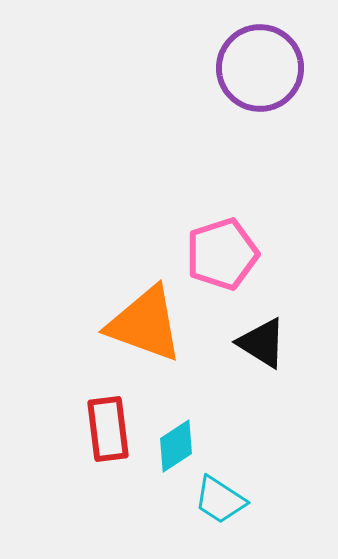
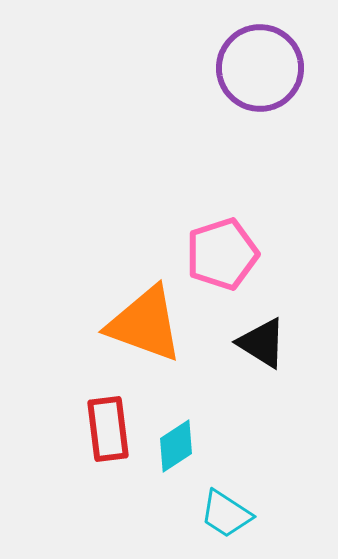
cyan trapezoid: moved 6 px right, 14 px down
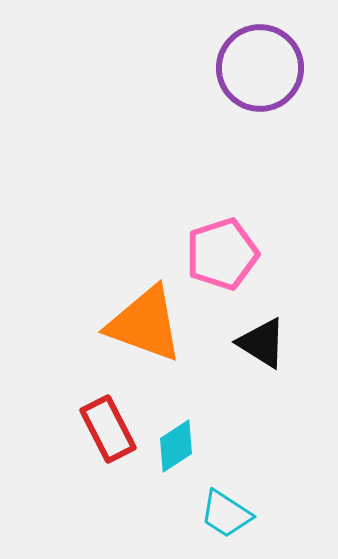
red rectangle: rotated 20 degrees counterclockwise
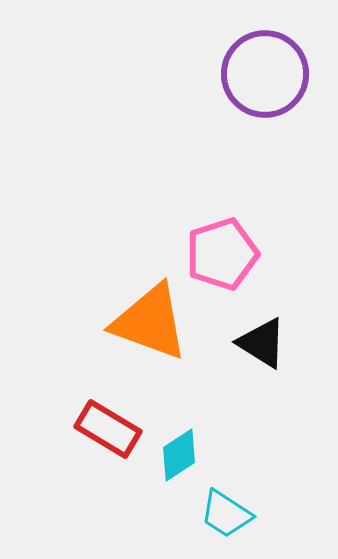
purple circle: moved 5 px right, 6 px down
orange triangle: moved 5 px right, 2 px up
red rectangle: rotated 32 degrees counterclockwise
cyan diamond: moved 3 px right, 9 px down
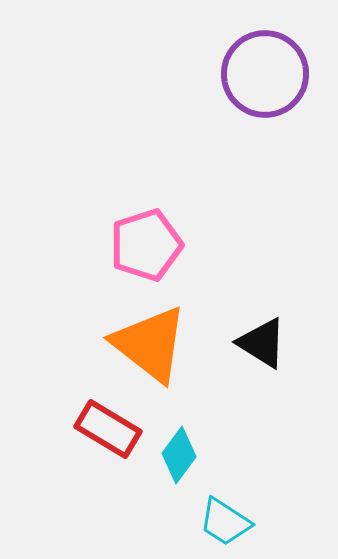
pink pentagon: moved 76 px left, 9 px up
orange triangle: moved 22 px down; rotated 18 degrees clockwise
cyan diamond: rotated 20 degrees counterclockwise
cyan trapezoid: moved 1 px left, 8 px down
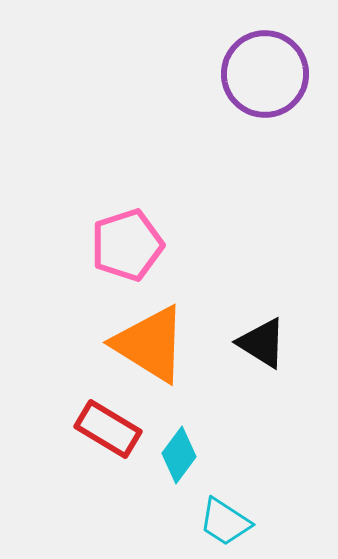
pink pentagon: moved 19 px left
orange triangle: rotated 6 degrees counterclockwise
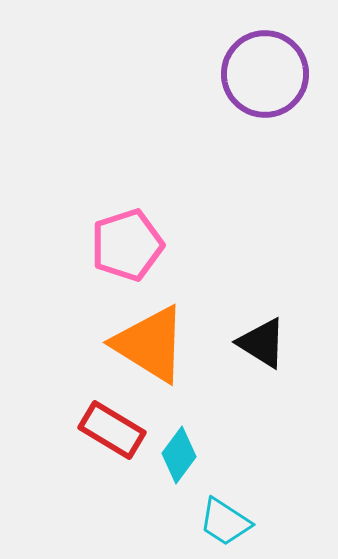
red rectangle: moved 4 px right, 1 px down
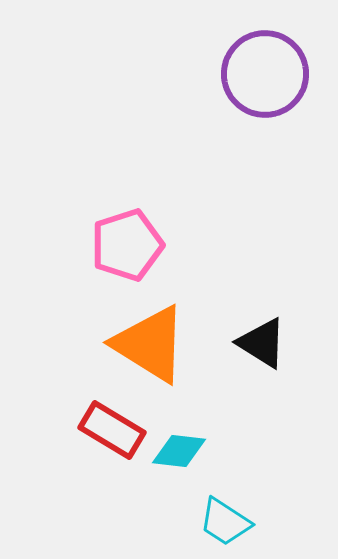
cyan diamond: moved 4 px up; rotated 60 degrees clockwise
